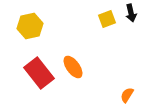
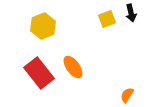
yellow hexagon: moved 13 px right; rotated 10 degrees counterclockwise
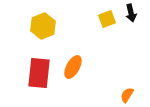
orange ellipse: rotated 65 degrees clockwise
red rectangle: rotated 44 degrees clockwise
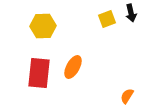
yellow hexagon: rotated 20 degrees clockwise
orange semicircle: moved 1 px down
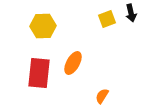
orange ellipse: moved 4 px up
orange semicircle: moved 25 px left
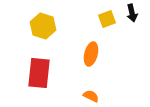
black arrow: moved 1 px right
yellow hexagon: rotated 20 degrees clockwise
orange ellipse: moved 18 px right, 9 px up; rotated 15 degrees counterclockwise
orange semicircle: moved 11 px left; rotated 84 degrees clockwise
